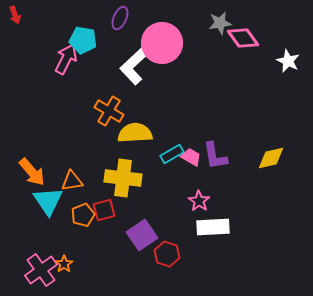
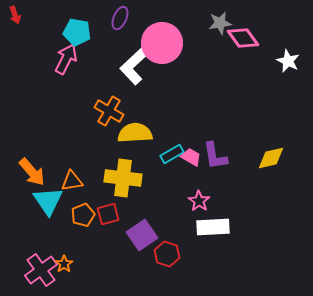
cyan pentagon: moved 6 px left, 8 px up
red square: moved 4 px right, 4 px down
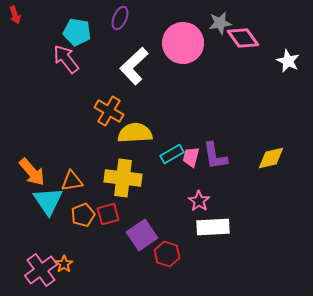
pink circle: moved 21 px right
pink arrow: rotated 64 degrees counterclockwise
pink trapezoid: rotated 105 degrees counterclockwise
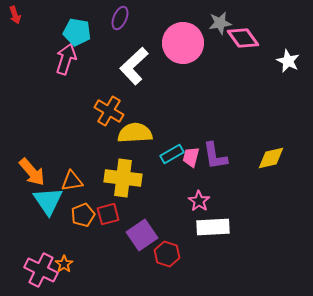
pink arrow: rotated 56 degrees clockwise
pink cross: rotated 28 degrees counterclockwise
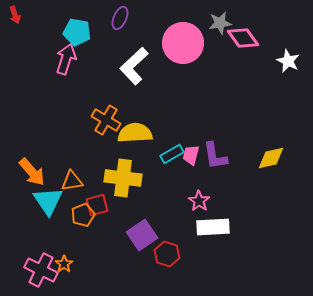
orange cross: moved 3 px left, 9 px down
pink trapezoid: moved 2 px up
red square: moved 11 px left, 9 px up
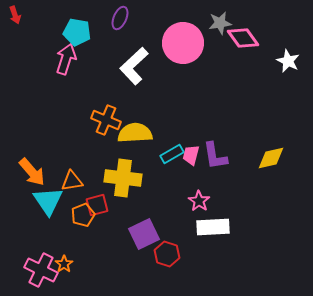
orange cross: rotated 8 degrees counterclockwise
purple square: moved 2 px right, 1 px up; rotated 8 degrees clockwise
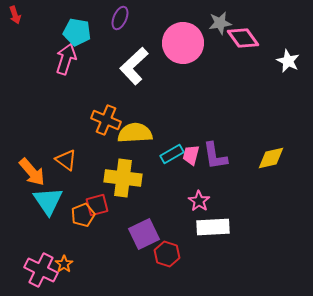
orange triangle: moved 6 px left, 21 px up; rotated 45 degrees clockwise
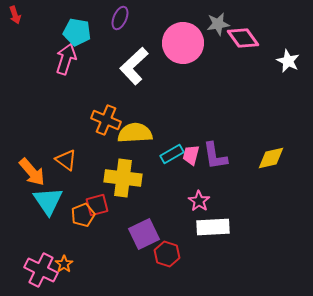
gray star: moved 2 px left, 1 px down
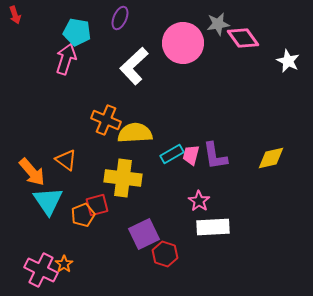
red hexagon: moved 2 px left
